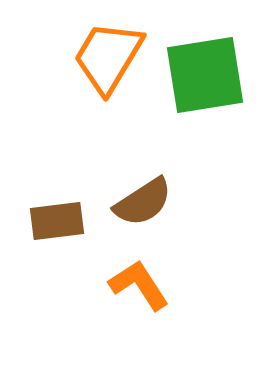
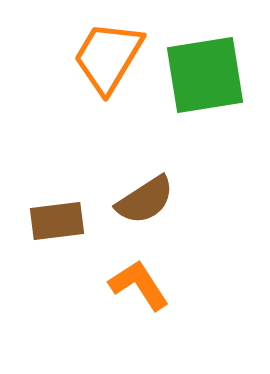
brown semicircle: moved 2 px right, 2 px up
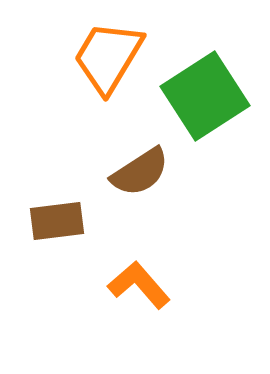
green square: moved 21 px down; rotated 24 degrees counterclockwise
brown semicircle: moved 5 px left, 28 px up
orange L-shape: rotated 8 degrees counterclockwise
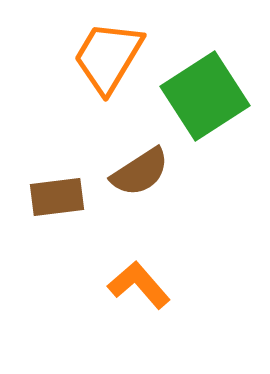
brown rectangle: moved 24 px up
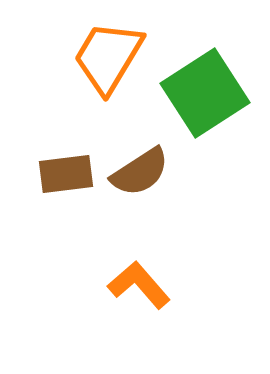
green square: moved 3 px up
brown rectangle: moved 9 px right, 23 px up
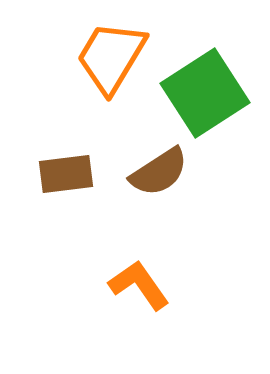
orange trapezoid: moved 3 px right
brown semicircle: moved 19 px right
orange L-shape: rotated 6 degrees clockwise
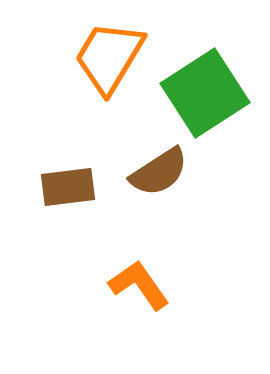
orange trapezoid: moved 2 px left
brown rectangle: moved 2 px right, 13 px down
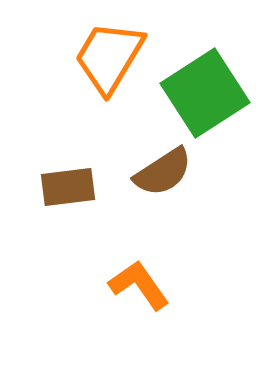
brown semicircle: moved 4 px right
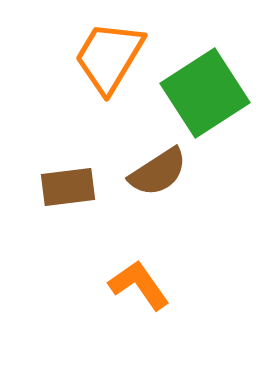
brown semicircle: moved 5 px left
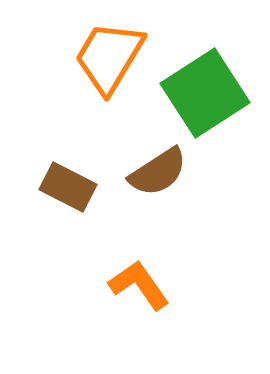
brown rectangle: rotated 34 degrees clockwise
